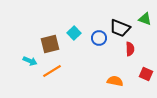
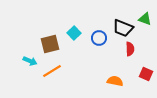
black trapezoid: moved 3 px right
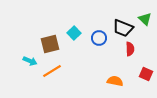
green triangle: rotated 24 degrees clockwise
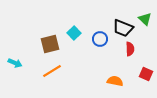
blue circle: moved 1 px right, 1 px down
cyan arrow: moved 15 px left, 2 px down
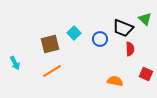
cyan arrow: rotated 40 degrees clockwise
